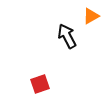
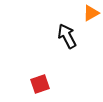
orange triangle: moved 3 px up
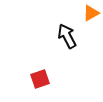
red square: moved 5 px up
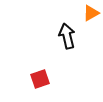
black arrow: rotated 15 degrees clockwise
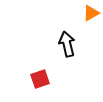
black arrow: moved 8 px down
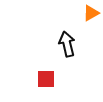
red square: moved 6 px right; rotated 18 degrees clockwise
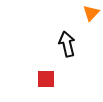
orange triangle: rotated 18 degrees counterclockwise
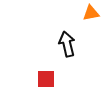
orange triangle: rotated 36 degrees clockwise
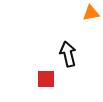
black arrow: moved 1 px right, 10 px down
